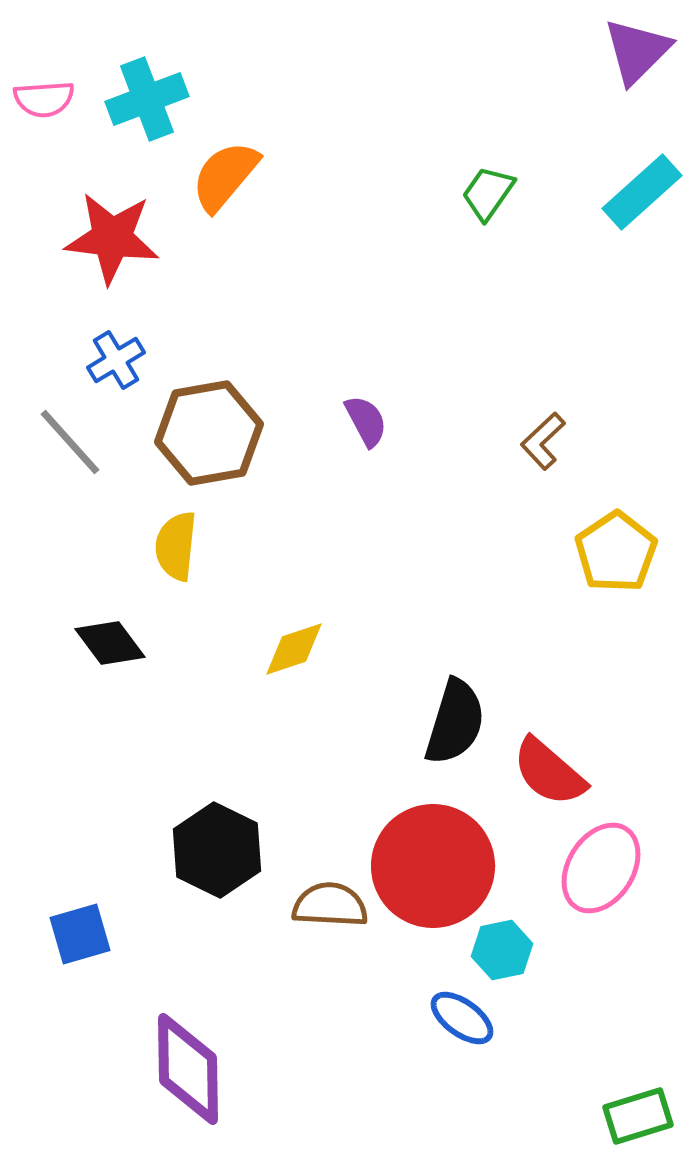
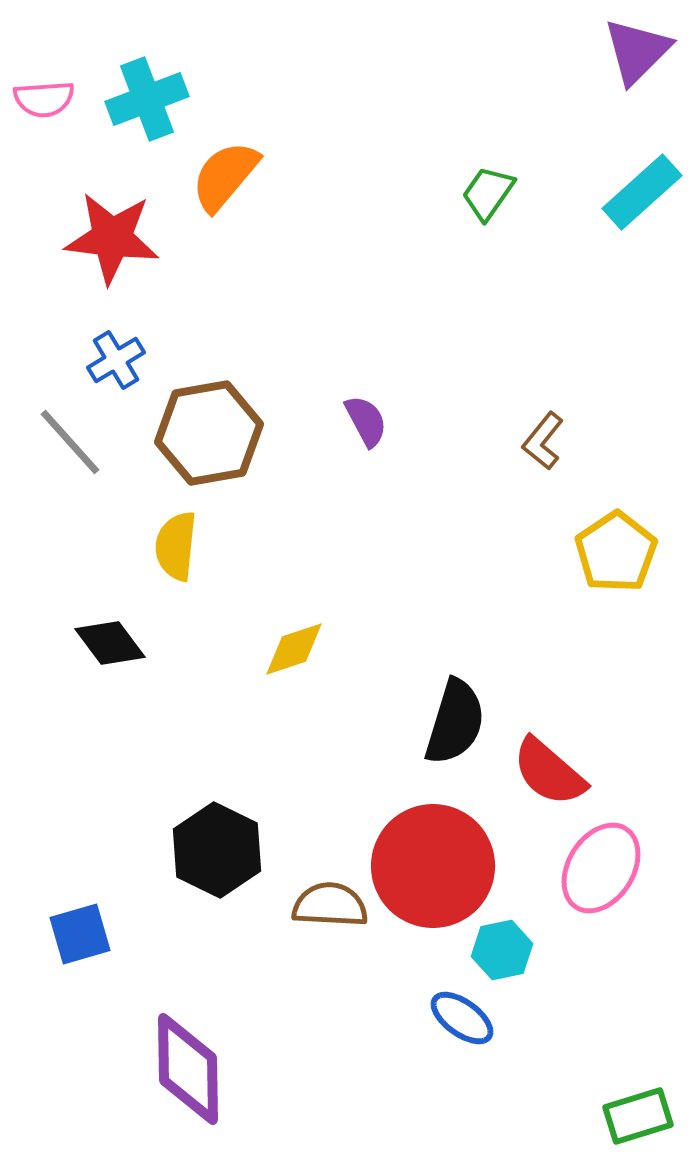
brown L-shape: rotated 8 degrees counterclockwise
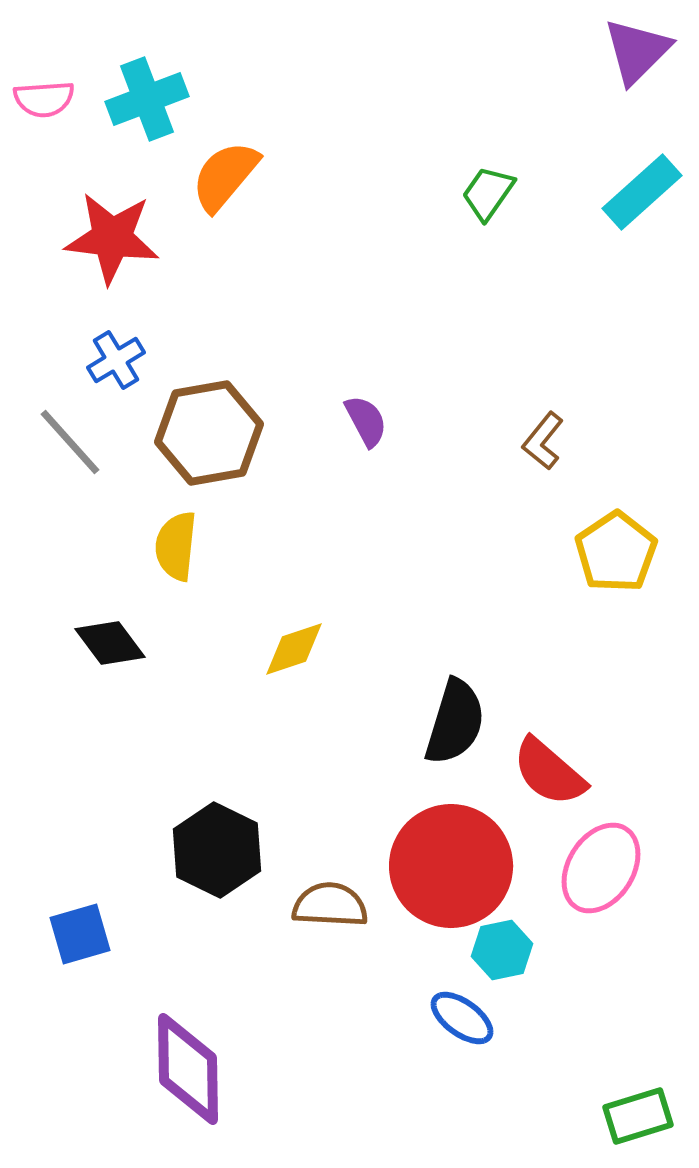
red circle: moved 18 px right
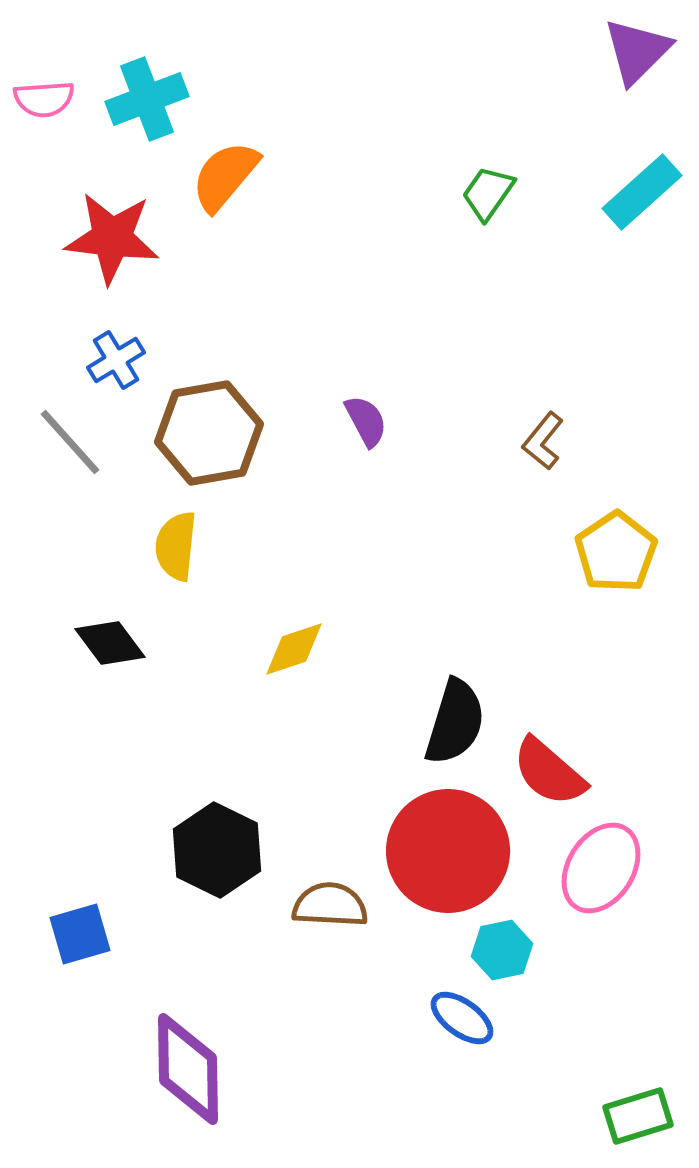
red circle: moved 3 px left, 15 px up
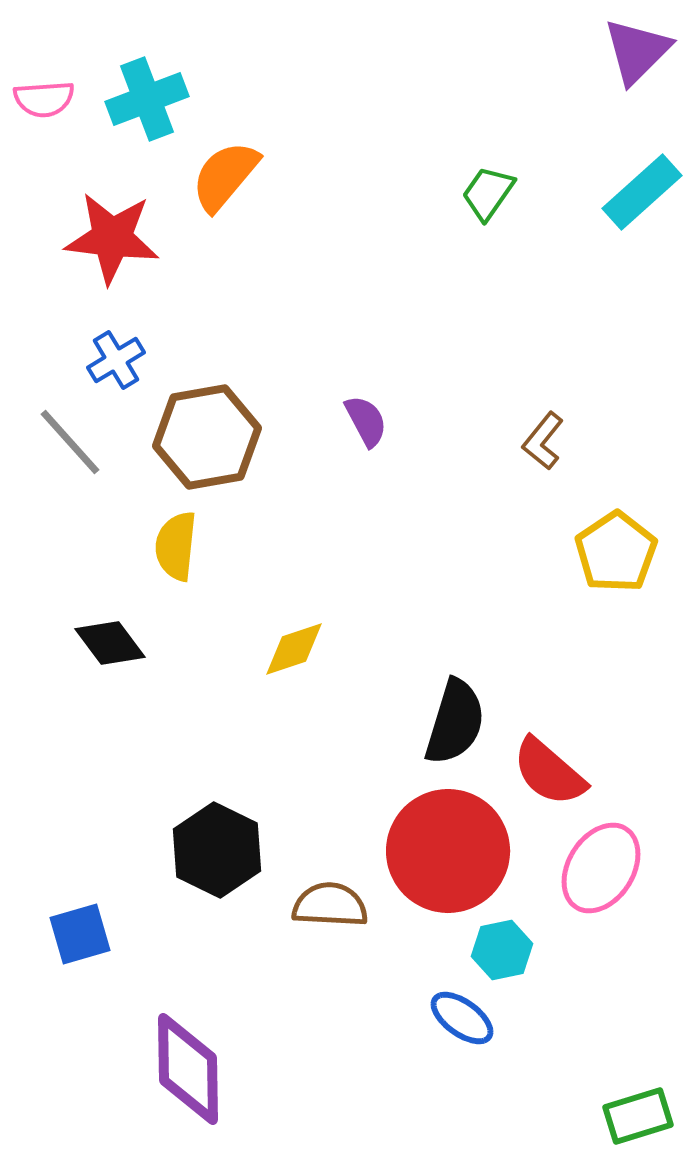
brown hexagon: moved 2 px left, 4 px down
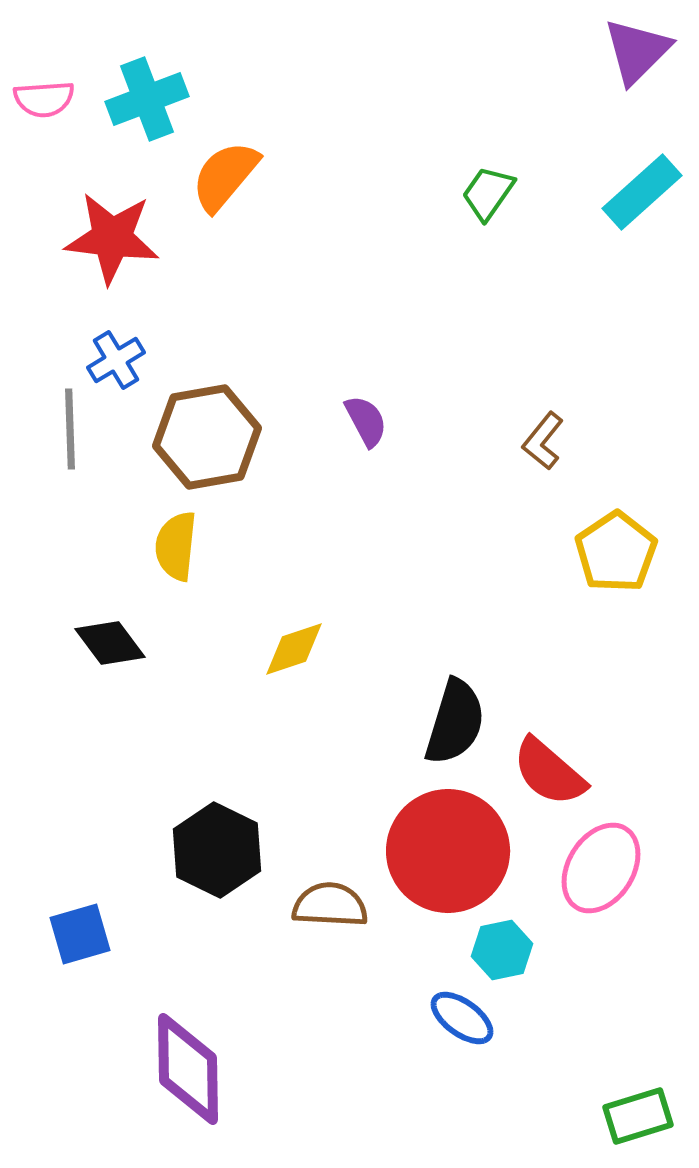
gray line: moved 13 px up; rotated 40 degrees clockwise
